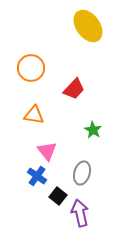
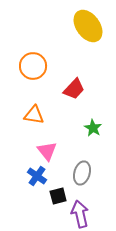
orange circle: moved 2 px right, 2 px up
green star: moved 2 px up
black square: rotated 36 degrees clockwise
purple arrow: moved 1 px down
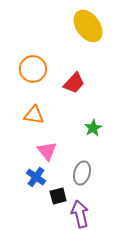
orange circle: moved 3 px down
red trapezoid: moved 6 px up
green star: rotated 12 degrees clockwise
blue cross: moved 1 px left, 1 px down
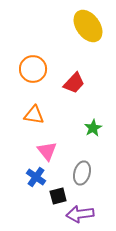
purple arrow: rotated 84 degrees counterclockwise
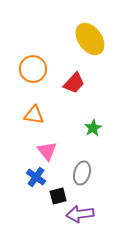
yellow ellipse: moved 2 px right, 13 px down
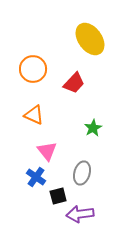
orange triangle: rotated 15 degrees clockwise
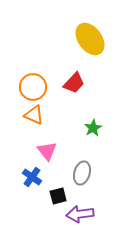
orange circle: moved 18 px down
blue cross: moved 4 px left
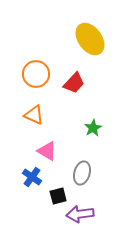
orange circle: moved 3 px right, 13 px up
pink triangle: rotated 20 degrees counterclockwise
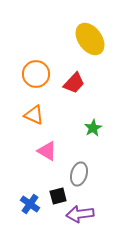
gray ellipse: moved 3 px left, 1 px down
blue cross: moved 2 px left, 27 px down
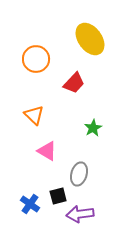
orange circle: moved 15 px up
orange triangle: rotated 20 degrees clockwise
